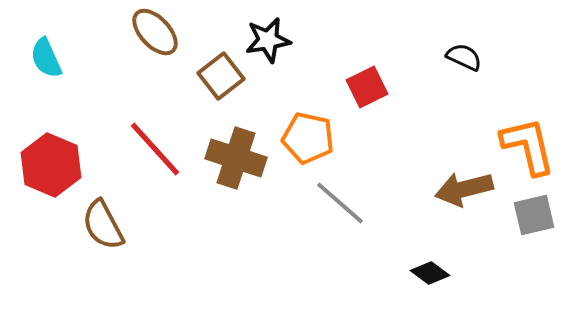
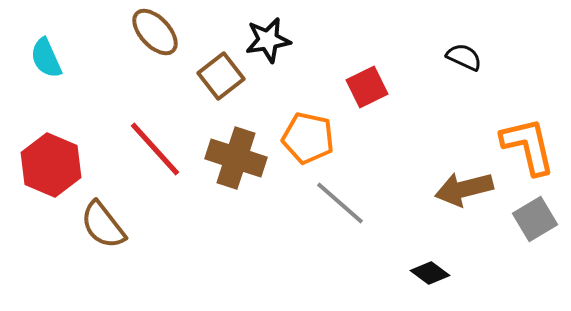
gray square: moved 1 px right, 4 px down; rotated 18 degrees counterclockwise
brown semicircle: rotated 10 degrees counterclockwise
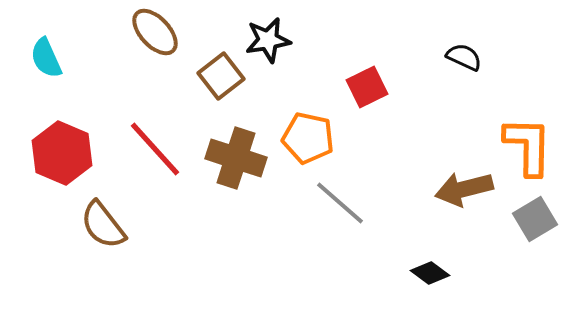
orange L-shape: rotated 14 degrees clockwise
red hexagon: moved 11 px right, 12 px up
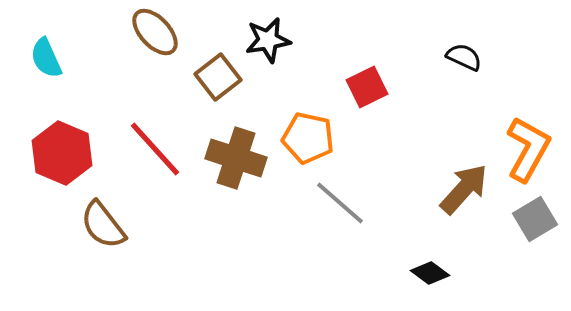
brown square: moved 3 px left, 1 px down
orange L-shape: moved 3 px down; rotated 28 degrees clockwise
brown arrow: rotated 146 degrees clockwise
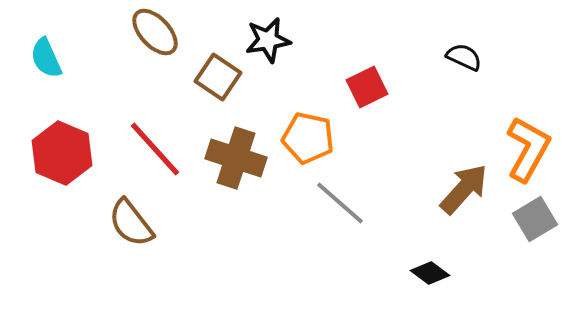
brown square: rotated 18 degrees counterclockwise
brown semicircle: moved 28 px right, 2 px up
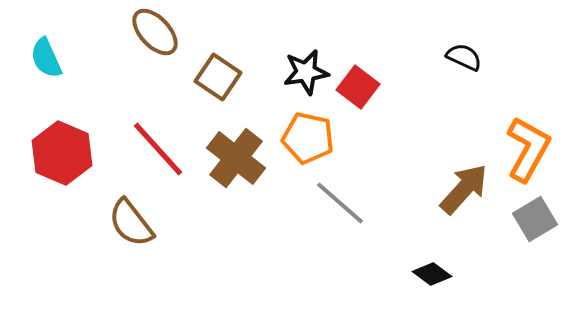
black star: moved 38 px right, 32 px down
red square: moved 9 px left; rotated 27 degrees counterclockwise
red line: moved 3 px right
brown cross: rotated 20 degrees clockwise
black diamond: moved 2 px right, 1 px down
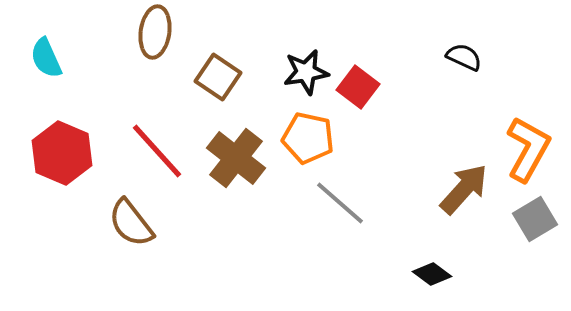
brown ellipse: rotated 51 degrees clockwise
red line: moved 1 px left, 2 px down
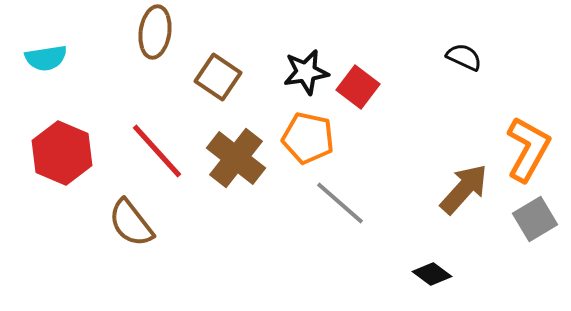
cyan semicircle: rotated 75 degrees counterclockwise
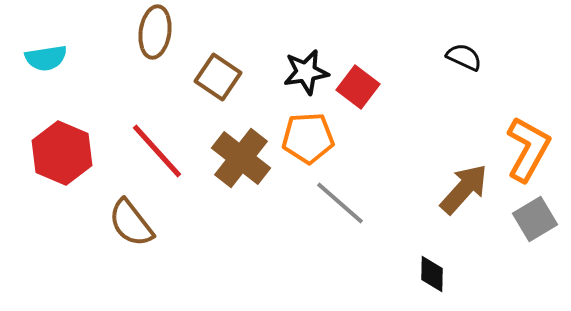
orange pentagon: rotated 15 degrees counterclockwise
brown cross: moved 5 px right
black diamond: rotated 54 degrees clockwise
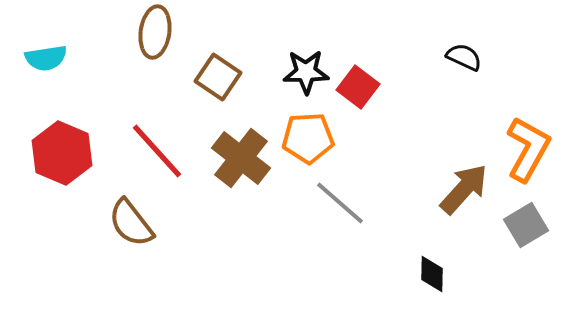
black star: rotated 9 degrees clockwise
gray square: moved 9 px left, 6 px down
